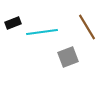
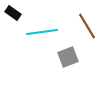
black rectangle: moved 10 px up; rotated 56 degrees clockwise
brown line: moved 1 px up
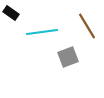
black rectangle: moved 2 px left
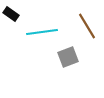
black rectangle: moved 1 px down
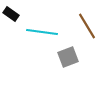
cyan line: rotated 16 degrees clockwise
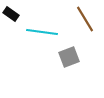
brown line: moved 2 px left, 7 px up
gray square: moved 1 px right
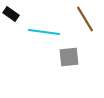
cyan line: moved 2 px right
gray square: rotated 15 degrees clockwise
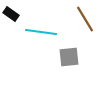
cyan line: moved 3 px left
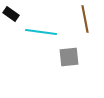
brown line: rotated 20 degrees clockwise
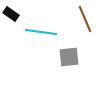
brown line: rotated 12 degrees counterclockwise
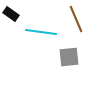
brown line: moved 9 px left
